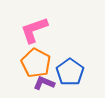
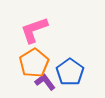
orange pentagon: moved 2 px left; rotated 12 degrees clockwise
purple L-shape: moved 1 px right, 1 px up; rotated 30 degrees clockwise
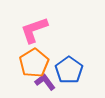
blue pentagon: moved 1 px left, 2 px up
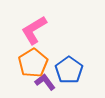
pink L-shape: rotated 12 degrees counterclockwise
orange pentagon: moved 1 px left
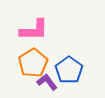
pink L-shape: rotated 148 degrees counterclockwise
purple L-shape: moved 2 px right
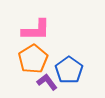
pink L-shape: moved 2 px right
orange pentagon: moved 4 px up
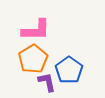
purple L-shape: rotated 25 degrees clockwise
